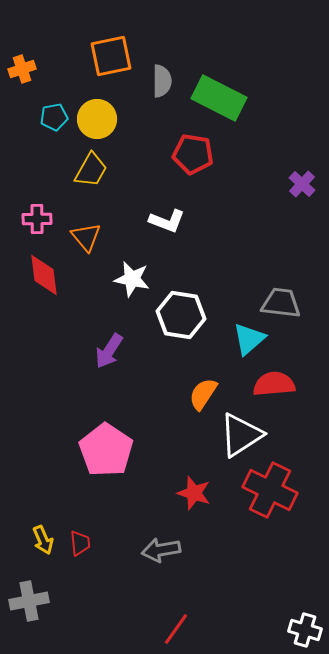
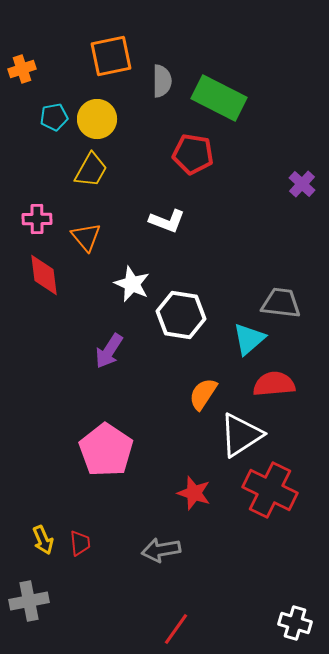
white star: moved 5 px down; rotated 12 degrees clockwise
white cross: moved 10 px left, 7 px up
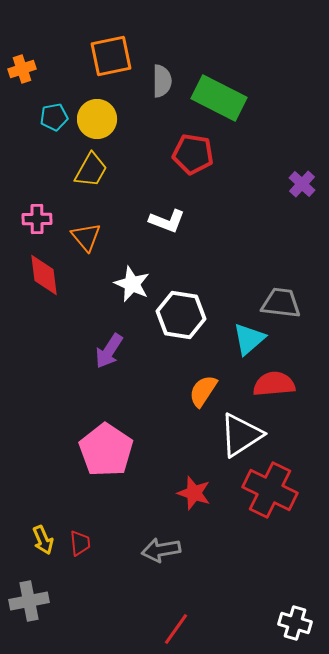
orange semicircle: moved 3 px up
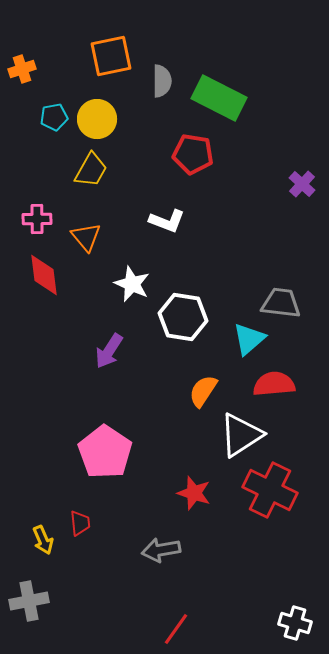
white hexagon: moved 2 px right, 2 px down
pink pentagon: moved 1 px left, 2 px down
red trapezoid: moved 20 px up
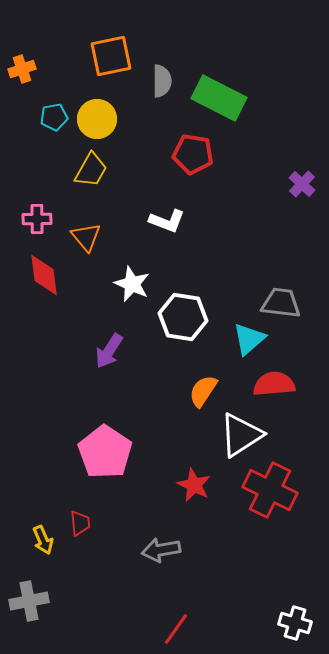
red star: moved 8 px up; rotated 8 degrees clockwise
